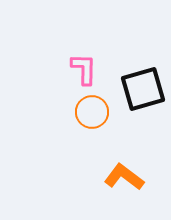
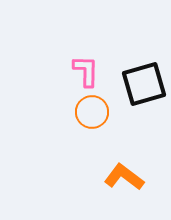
pink L-shape: moved 2 px right, 2 px down
black square: moved 1 px right, 5 px up
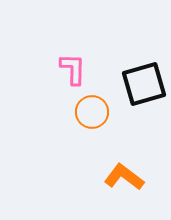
pink L-shape: moved 13 px left, 2 px up
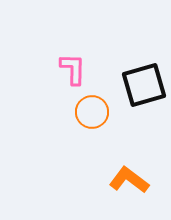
black square: moved 1 px down
orange L-shape: moved 5 px right, 3 px down
